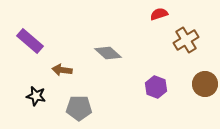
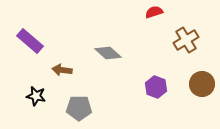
red semicircle: moved 5 px left, 2 px up
brown circle: moved 3 px left
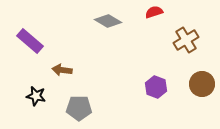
gray diamond: moved 32 px up; rotated 12 degrees counterclockwise
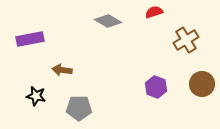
purple rectangle: moved 2 px up; rotated 52 degrees counterclockwise
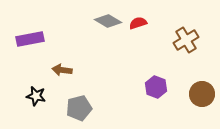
red semicircle: moved 16 px left, 11 px down
brown circle: moved 10 px down
gray pentagon: rotated 15 degrees counterclockwise
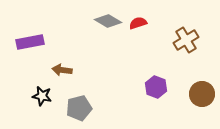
purple rectangle: moved 3 px down
black star: moved 6 px right
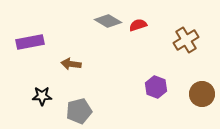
red semicircle: moved 2 px down
brown arrow: moved 9 px right, 6 px up
black star: rotated 12 degrees counterclockwise
gray pentagon: moved 3 px down
